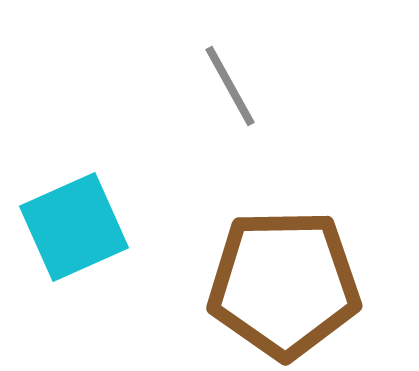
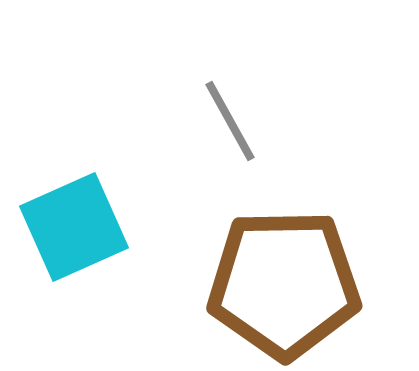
gray line: moved 35 px down
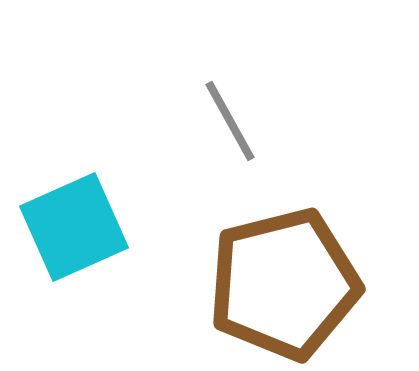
brown pentagon: rotated 13 degrees counterclockwise
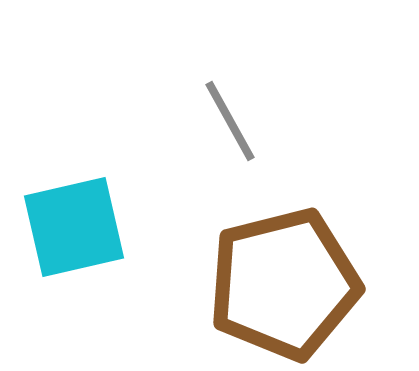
cyan square: rotated 11 degrees clockwise
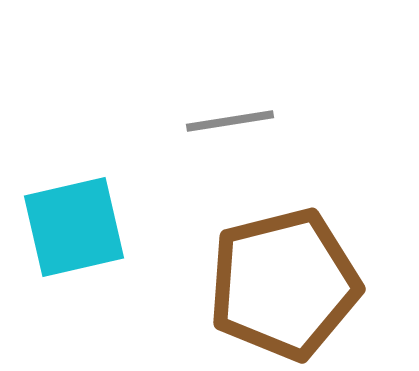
gray line: rotated 70 degrees counterclockwise
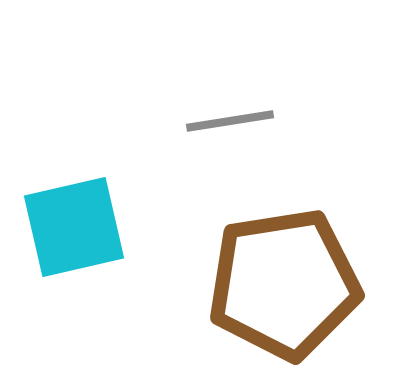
brown pentagon: rotated 5 degrees clockwise
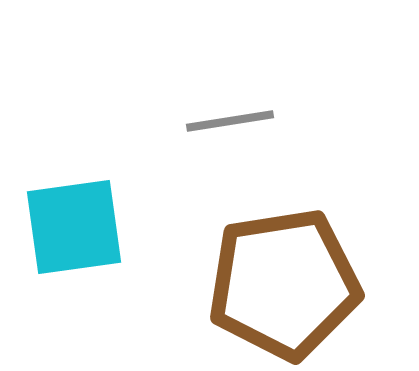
cyan square: rotated 5 degrees clockwise
